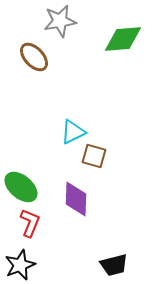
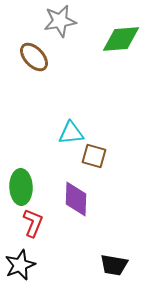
green diamond: moved 2 px left
cyan triangle: moved 2 px left, 1 px down; rotated 20 degrees clockwise
green ellipse: rotated 48 degrees clockwise
red L-shape: moved 3 px right
black trapezoid: rotated 24 degrees clockwise
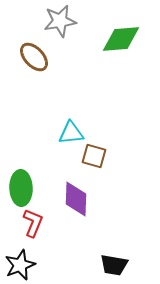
green ellipse: moved 1 px down
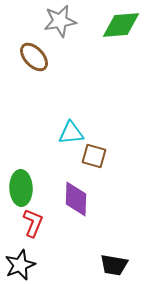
green diamond: moved 14 px up
